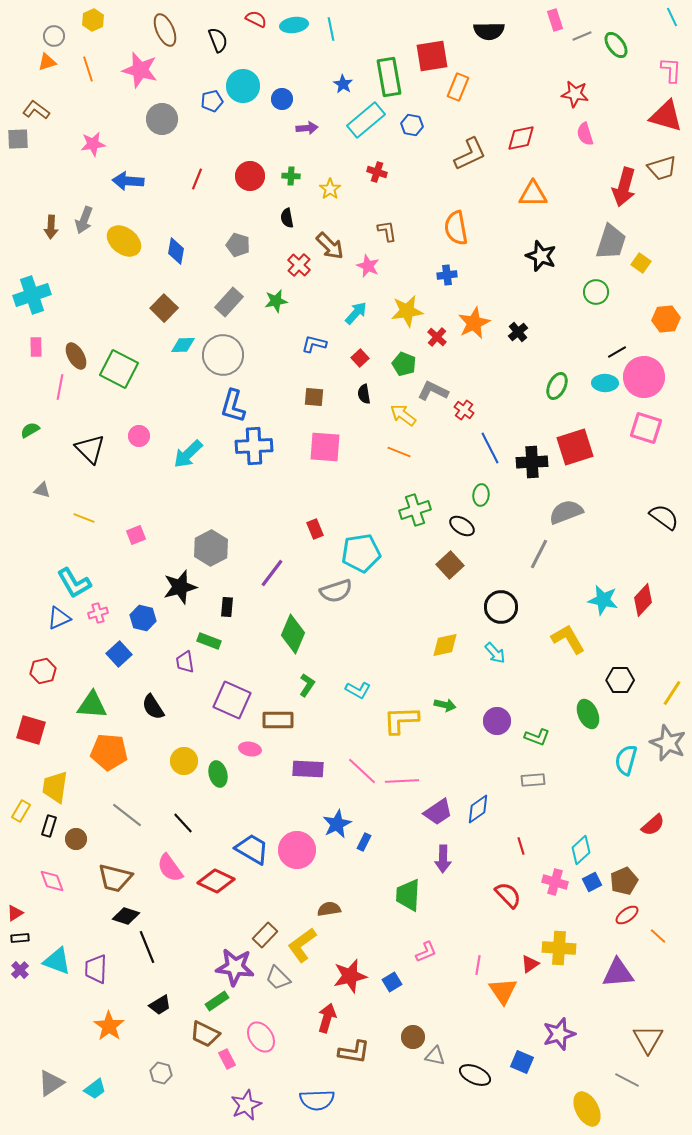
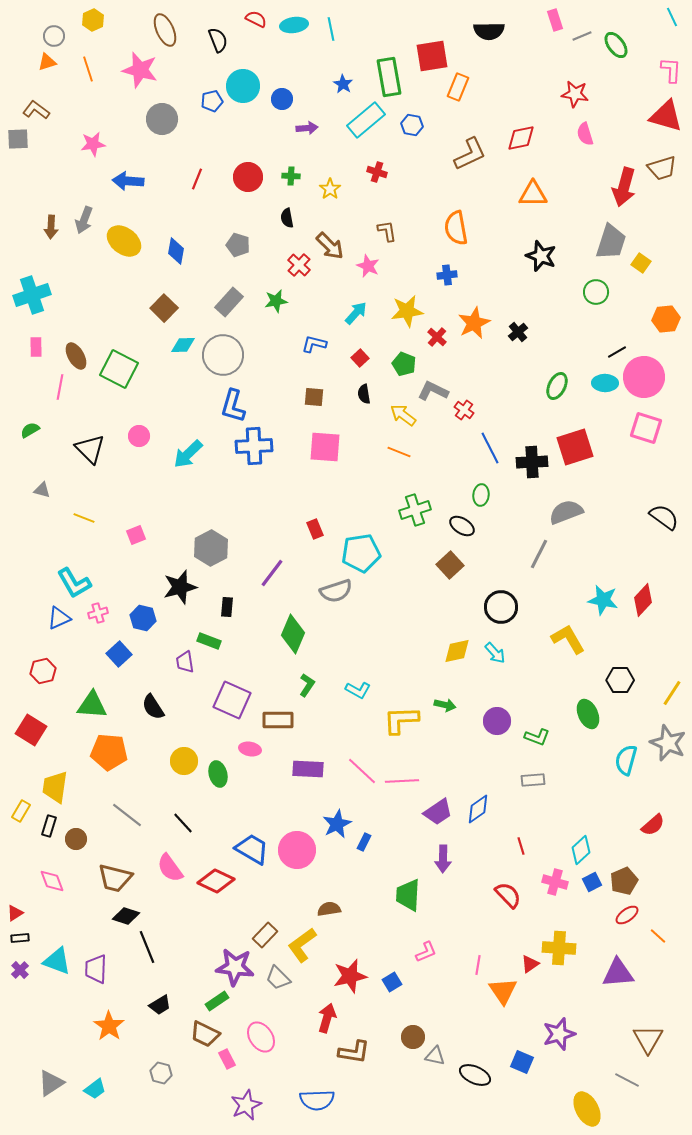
red circle at (250, 176): moved 2 px left, 1 px down
yellow diamond at (445, 645): moved 12 px right, 6 px down
red square at (31, 730): rotated 16 degrees clockwise
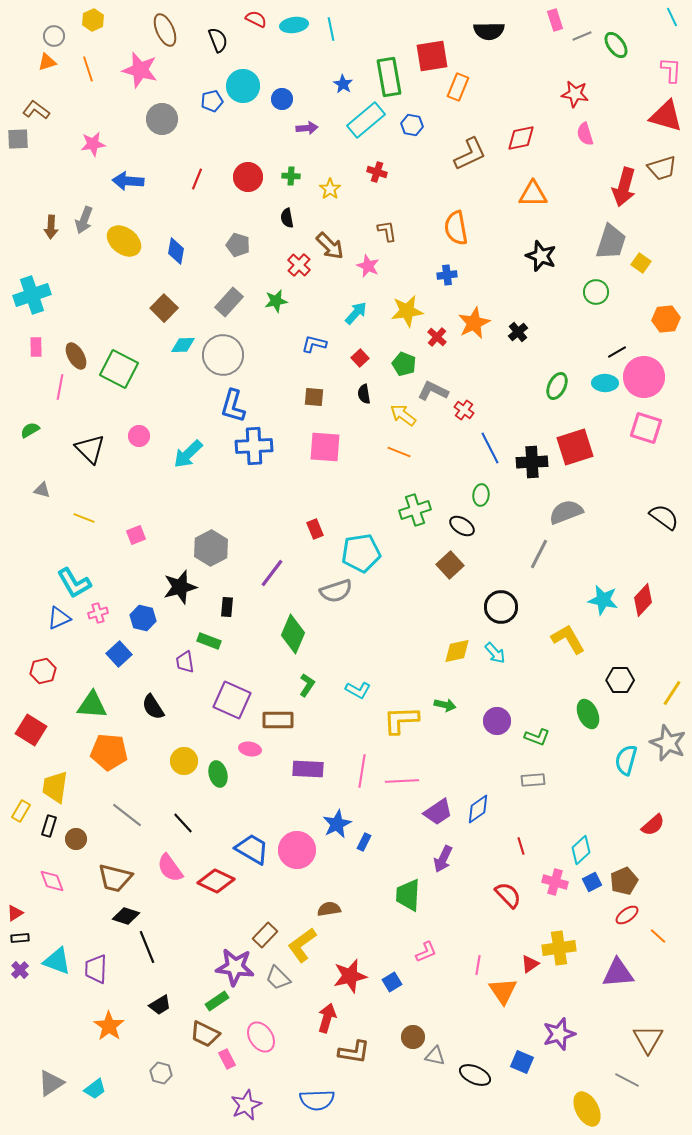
pink line at (362, 771): rotated 56 degrees clockwise
purple arrow at (443, 859): rotated 24 degrees clockwise
yellow cross at (559, 948): rotated 12 degrees counterclockwise
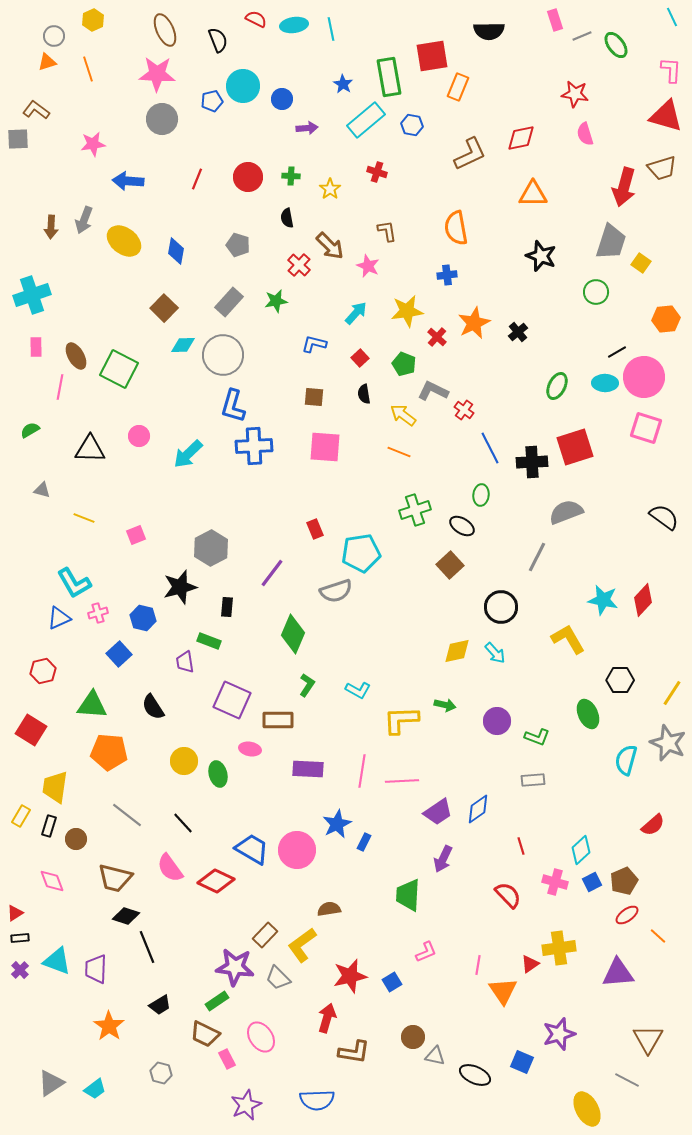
pink star at (140, 70): moved 17 px right, 4 px down; rotated 12 degrees counterclockwise
black triangle at (90, 449): rotated 44 degrees counterclockwise
gray line at (539, 554): moved 2 px left, 3 px down
yellow rectangle at (21, 811): moved 5 px down
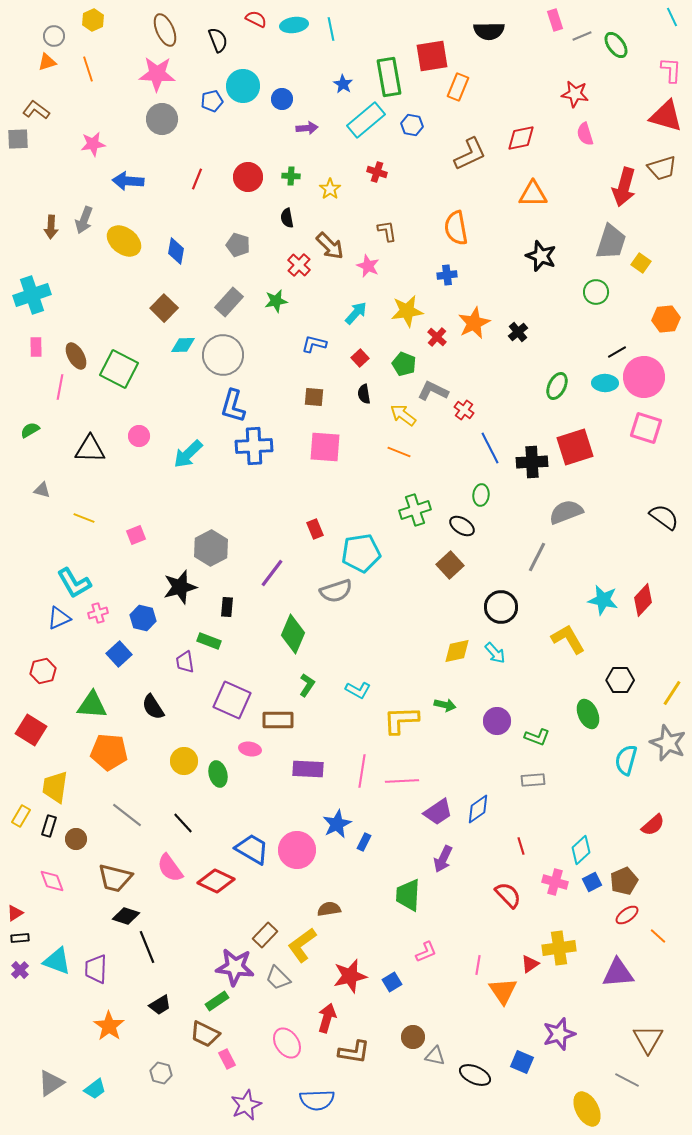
pink ellipse at (261, 1037): moved 26 px right, 6 px down
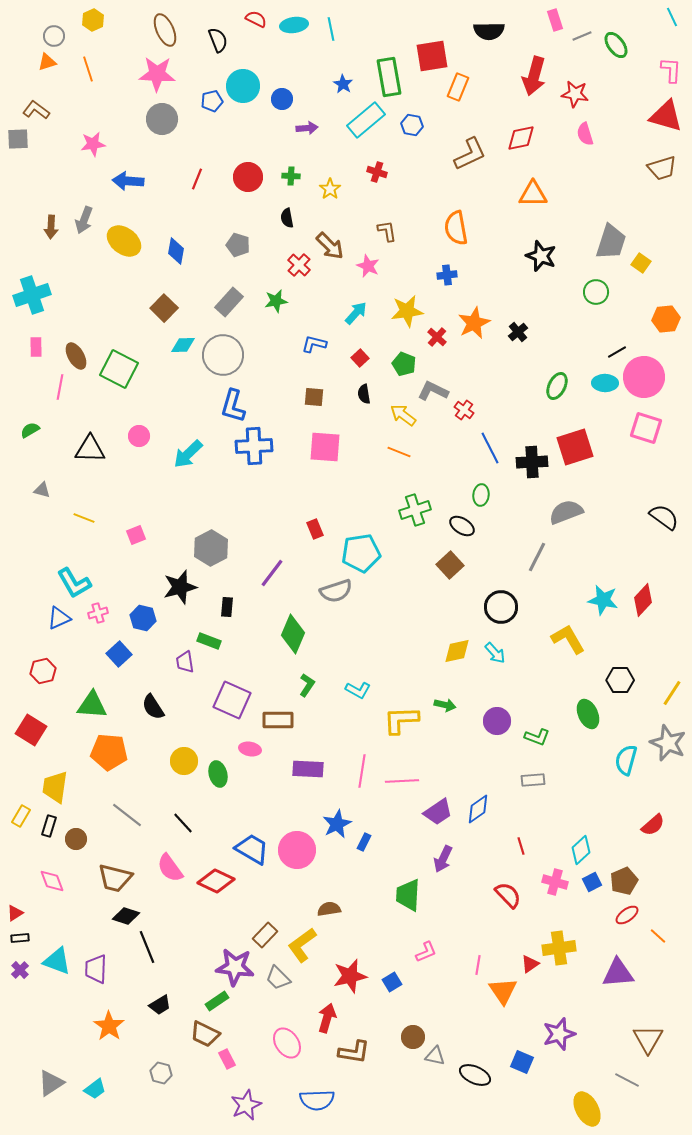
red arrow at (624, 187): moved 90 px left, 111 px up
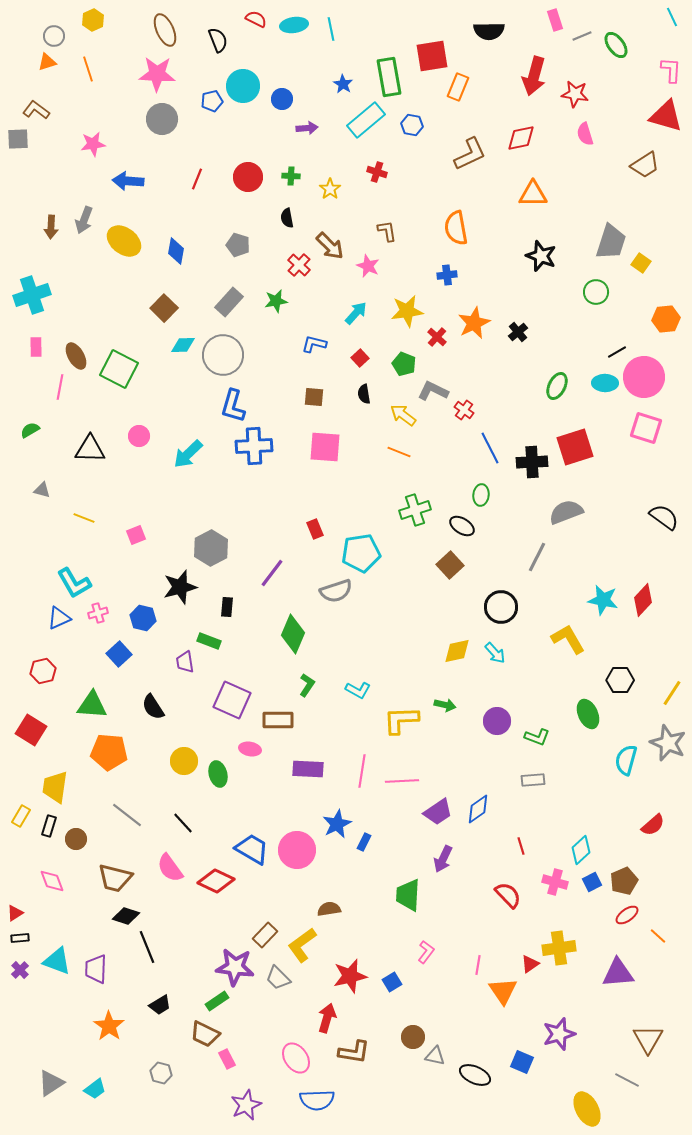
brown trapezoid at (662, 168): moved 17 px left, 3 px up; rotated 16 degrees counterclockwise
pink L-shape at (426, 952): rotated 30 degrees counterclockwise
pink ellipse at (287, 1043): moved 9 px right, 15 px down
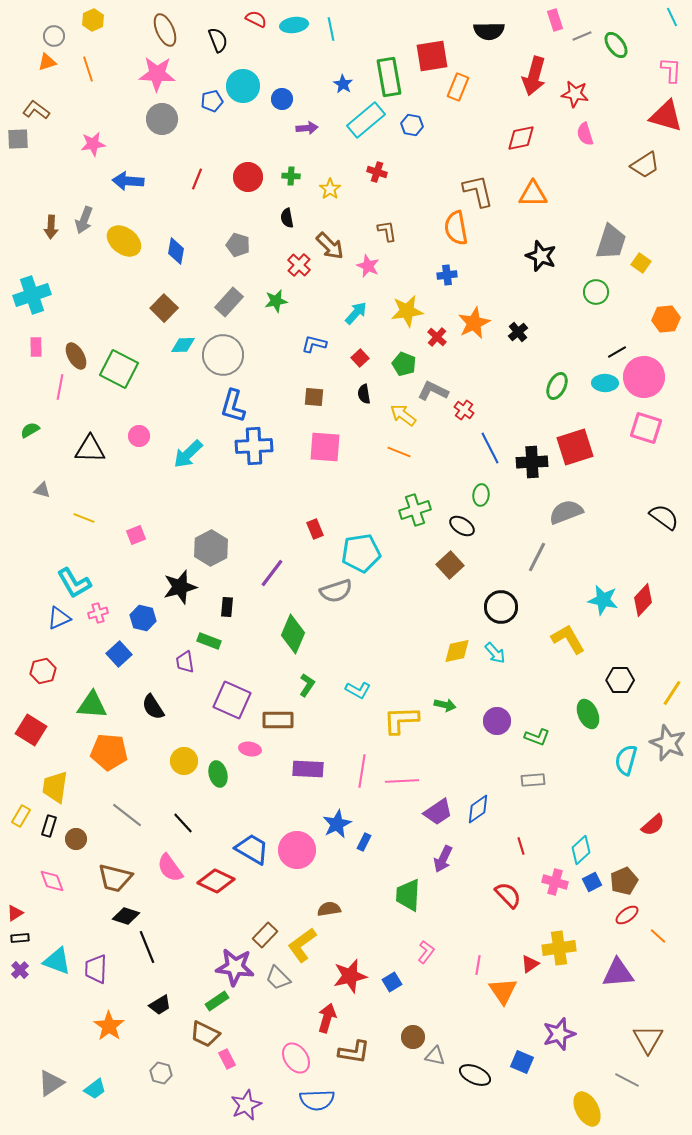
brown L-shape at (470, 154): moved 8 px right, 37 px down; rotated 78 degrees counterclockwise
